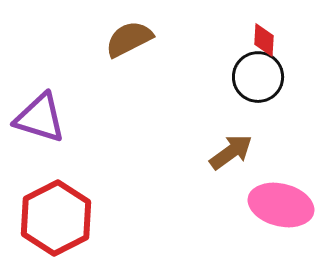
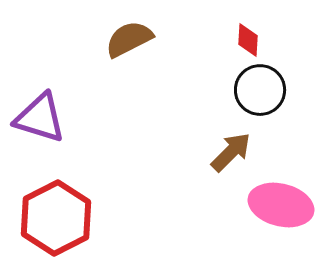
red diamond: moved 16 px left
black circle: moved 2 px right, 13 px down
brown arrow: rotated 9 degrees counterclockwise
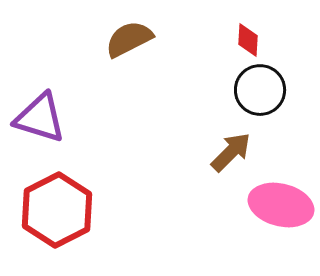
red hexagon: moved 1 px right, 8 px up
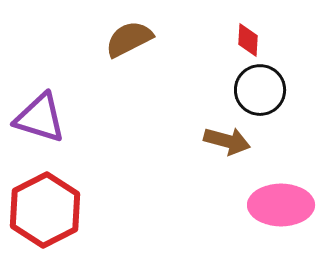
brown arrow: moved 4 px left, 11 px up; rotated 60 degrees clockwise
pink ellipse: rotated 14 degrees counterclockwise
red hexagon: moved 12 px left
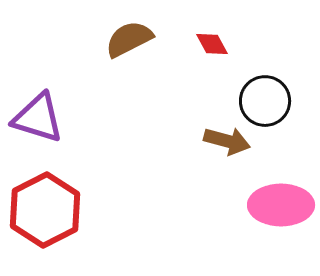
red diamond: moved 36 px left, 4 px down; rotated 32 degrees counterclockwise
black circle: moved 5 px right, 11 px down
purple triangle: moved 2 px left
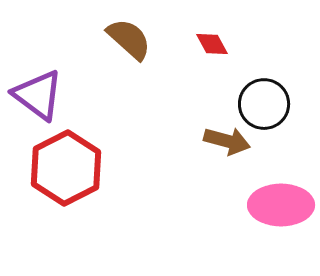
brown semicircle: rotated 69 degrees clockwise
black circle: moved 1 px left, 3 px down
purple triangle: moved 23 px up; rotated 20 degrees clockwise
red hexagon: moved 21 px right, 42 px up
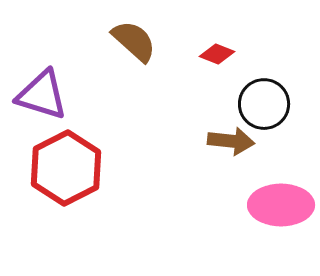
brown semicircle: moved 5 px right, 2 px down
red diamond: moved 5 px right, 10 px down; rotated 40 degrees counterclockwise
purple triangle: moved 4 px right; rotated 20 degrees counterclockwise
brown arrow: moved 4 px right; rotated 9 degrees counterclockwise
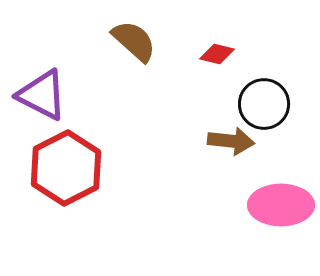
red diamond: rotated 8 degrees counterclockwise
purple triangle: rotated 10 degrees clockwise
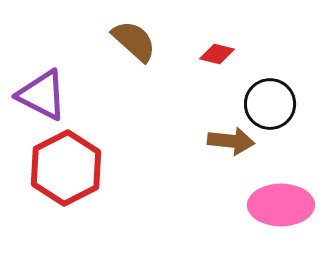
black circle: moved 6 px right
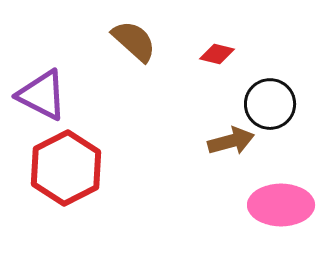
brown arrow: rotated 21 degrees counterclockwise
